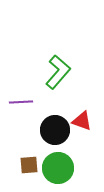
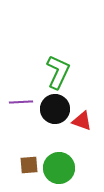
green L-shape: rotated 16 degrees counterclockwise
black circle: moved 21 px up
green circle: moved 1 px right
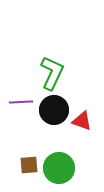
green L-shape: moved 6 px left, 1 px down
black circle: moved 1 px left, 1 px down
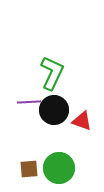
purple line: moved 8 px right
brown square: moved 4 px down
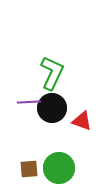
black circle: moved 2 px left, 2 px up
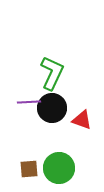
red triangle: moved 1 px up
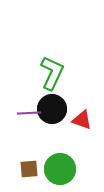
purple line: moved 11 px down
black circle: moved 1 px down
green circle: moved 1 px right, 1 px down
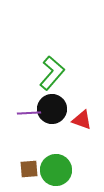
green L-shape: rotated 16 degrees clockwise
green circle: moved 4 px left, 1 px down
